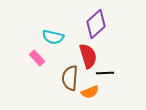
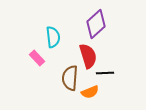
cyan semicircle: rotated 110 degrees counterclockwise
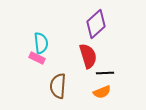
cyan semicircle: moved 12 px left, 6 px down
pink rectangle: rotated 21 degrees counterclockwise
brown semicircle: moved 12 px left, 8 px down
orange semicircle: moved 12 px right
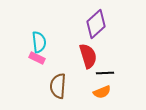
cyan semicircle: moved 2 px left, 1 px up
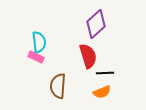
pink rectangle: moved 1 px left, 1 px up
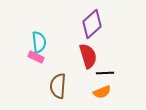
purple diamond: moved 4 px left
